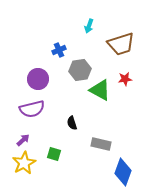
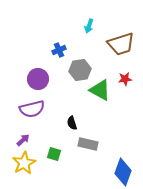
gray rectangle: moved 13 px left
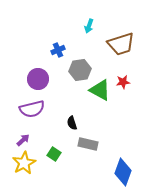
blue cross: moved 1 px left
red star: moved 2 px left, 3 px down
green square: rotated 16 degrees clockwise
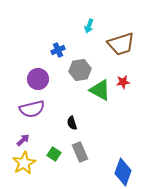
gray rectangle: moved 8 px left, 8 px down; rotated 54 degrees clockwise
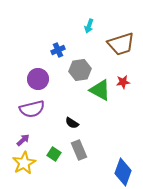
black semicircle: rotated 40 degrees counterclockwise
gray rectangle: moved 1 px left, 2 px up
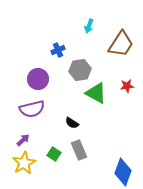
brown trapezoid: rotated 40 degrees counterclockwise
red star: moved 4 px right, 4 px down
green triangle: moved 4 px left, 3 px down
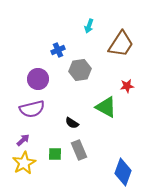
green triangle: moved 10 px right, 14 px down
green square: moved 1 px right; rotated 32 degrees counterclockwise
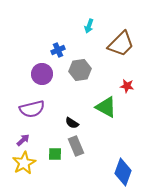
brown trapezoid: rotated 12 degrees clockwise
purple circle: moved 4 px right, 5 px up
red star: rotated 16 degrees clockwise
gray rectangle: moved 3 px left, 4 px up
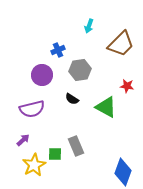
purple circle: moved 1 px down
black semicircle: moved 24 px up
yellow star: moved 10 px right, 2 px down
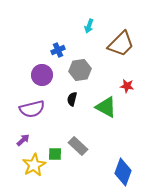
black semicircle: rotated 72 degrees clockwise
gray rectangle: moved 2 px right; rotated 24 degrees counterclockwise
